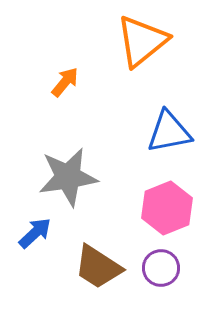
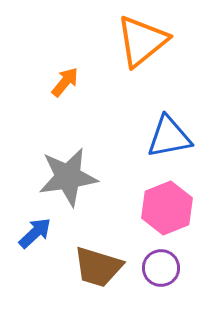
blue triangle: moved 5 px down
brown trapezoid: rotated 16 degrees counterclockwise
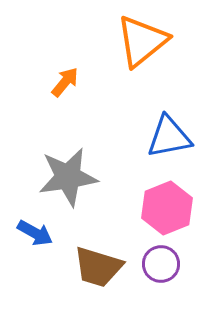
blue arrow: rotated 72 degrees clockwise
purple circle: moved 4 px up
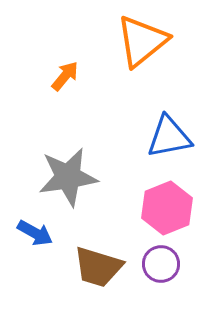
orange arrow: moved 6 px up
